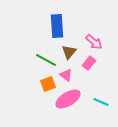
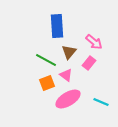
orange square: moved 1 px left, 1 px up
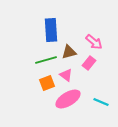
blue rectangle: moved 6 px left, 4 px down
brown triangle: rotated 35 degrees clockwise
green line: rotated 45 degrees counterclockwise
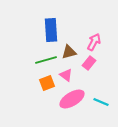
pink arrow: rotated 102 degrees counterclockwise
pink ellipse: moved 4 px right
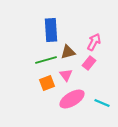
brown triangle: moved 1 px left
pink triangle: rotated 16 degrees clockwise
cyan line: moved 1 px right, 1 px down
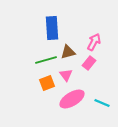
blue rectangle: moved 1 px right, 2 px up
